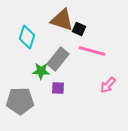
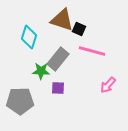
cyan diamond: moved 2 px right
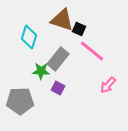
pink line: rotated 24 degrees clockwise
purple square: rotated 24 degrees clockwise
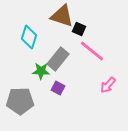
brown triangle: moved 4 px up
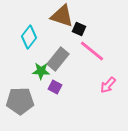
cyan diamond: rotated 20 degrees clockwise
purple square: moved 3 px left, 1 px up
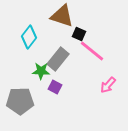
black square: moved 5 px down
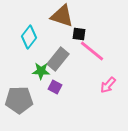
black square: rotated 16 degrees counterclockwise
gray pentagon: moved 1 px left, 1 px up
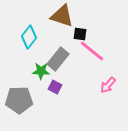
black square: moved 1 px right
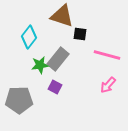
pink line: moved 15 px right, 4 px down; rotated 24 degrees counterclockwise
green star: moved 1 px left, 6 px up; rotated 12 degrees counterclockwise
